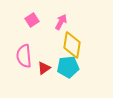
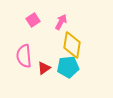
pink square: moved 1 px right
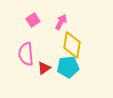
pink semicircle: moved 2 px right, 2 px up
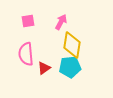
pink square: moved 5 px left, 1 px down; rotated 24 degrees clockwise
cyan pentagon: moved 2 px right
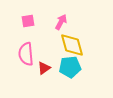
yellow diamond: rotated 24 degrees counterclockwise
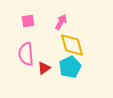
cyan pentagon: rotated 20 degrees counterclockwise
